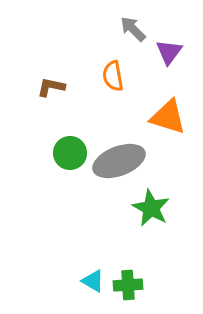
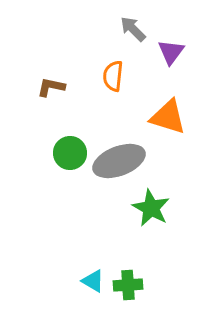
purple triangle: moved 2 px right
orange semicircle: rotated 16 degrees clockwise
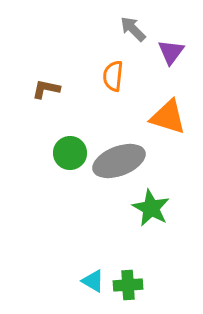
brown L-shape: moved 5 px left, 2 px down
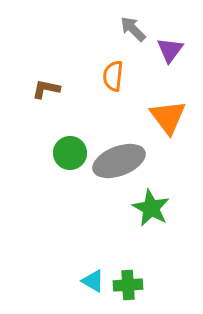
purple triangle: moved 1 px left, 2 px up
orange triangle: rotated 36 degrees clockwise
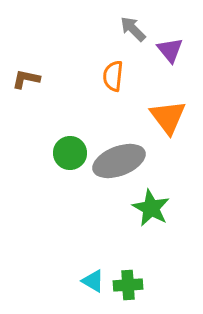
purple triangle: rotated 16 degrees counterclockwise
brown L-shape: moved 20 px left, 10 px up
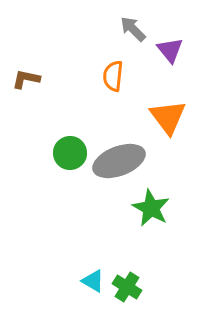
green cross: moved 1 px left, 2 px down; rotated 36 degrees clockwise
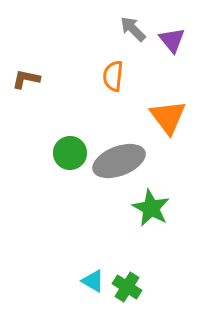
purple triangle: moved 2 px right, 10 px up
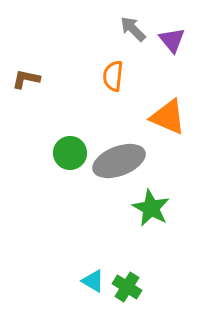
orange triangle: rotated 30 degrees counterclockwise
